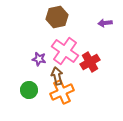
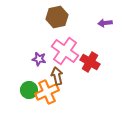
red cross: rotated 30 degrees counterclockwise
orange cross: moved 15 px left
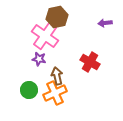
pink cross: moved 20 px left, 15 px up
orange cross: moved 8 px right, 1 px down
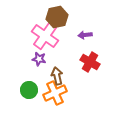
purple arrow: moved 20 px left, 12 px down
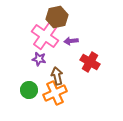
purple arrow: moved 14 px left, 6 px down
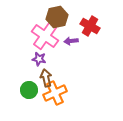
red cross: moved 36 px up
brown arrow: moved 11 px left, 2 px down
